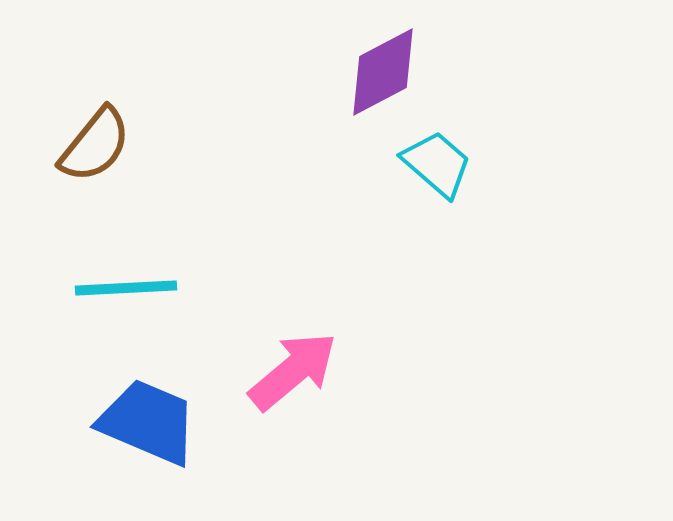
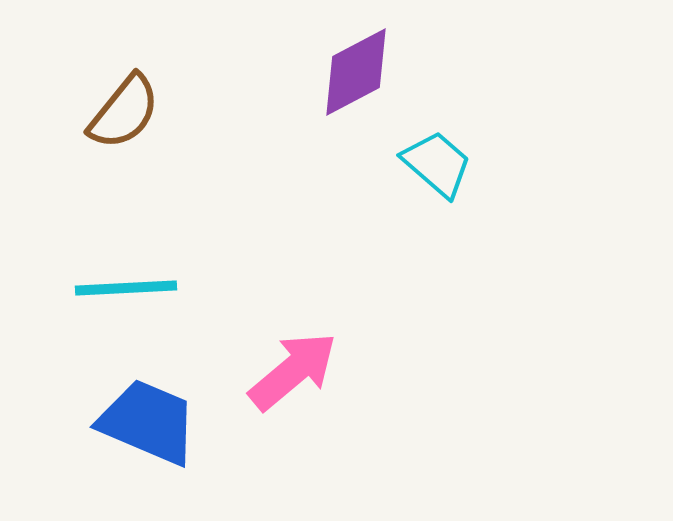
purple diamond: moved 27 px left
brown semicircle: moved 29 px right, 33 px up
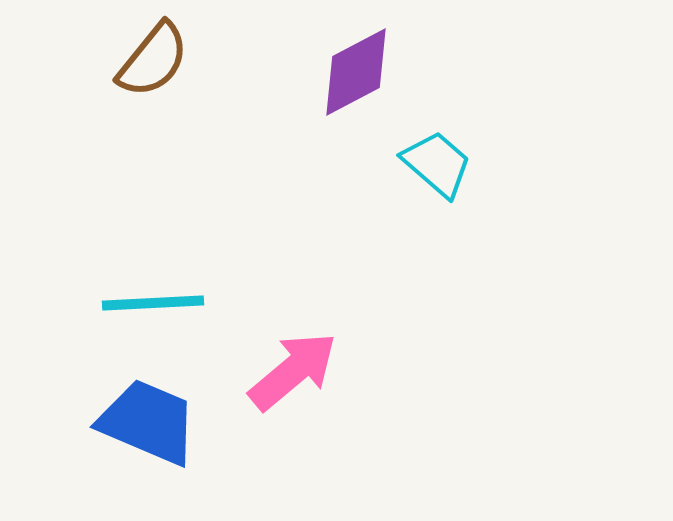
brown semicircle: moved 29 px right, 52 px up
cyan line: moved 27 px right, 15 px down
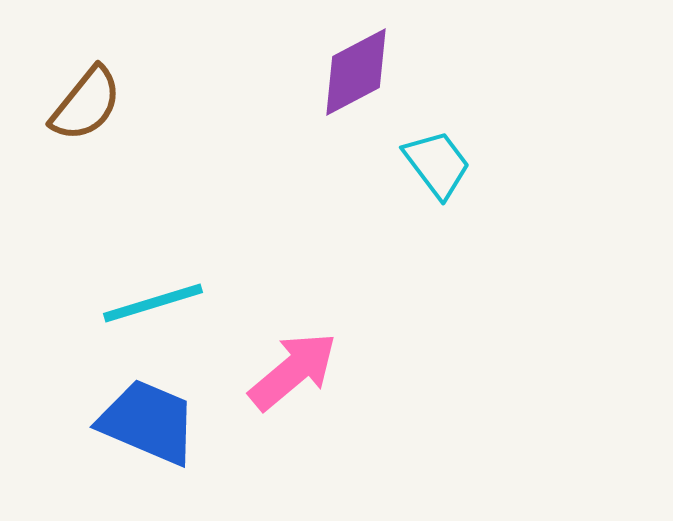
brown semicircle: moved 67 px left, 44 px down
cyan trapezoid: rotated 12 degrees clockwise
cyan line: rotated 14 degrees counterclockwise
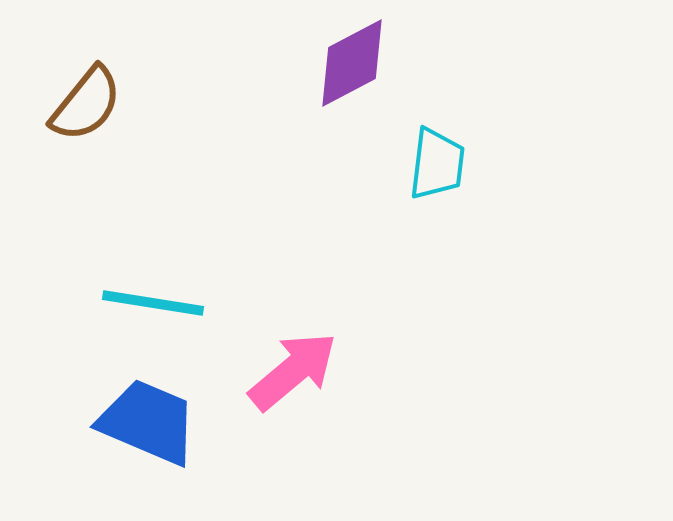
purple diamond: moved 4 px left, 9 px up
cyan trapezoid: rotated 44 degrees clockwise
cyan line: rotated 26 degrees clockwise
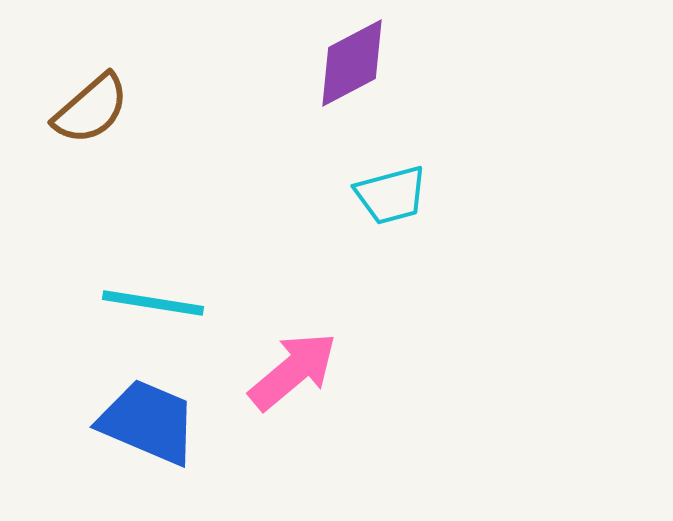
brown semicircle: moved 5 px right, 5 px down; rotated 10 degrees clockwise
cyan trapezoid: moved 46 px left, 31 px down; rotated 68 degrees clockwise
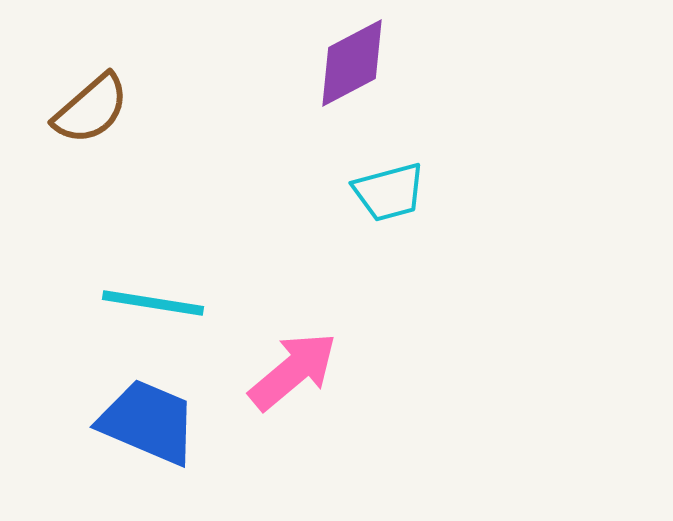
cyan trapezoid: moved 2 px left, 3 px up
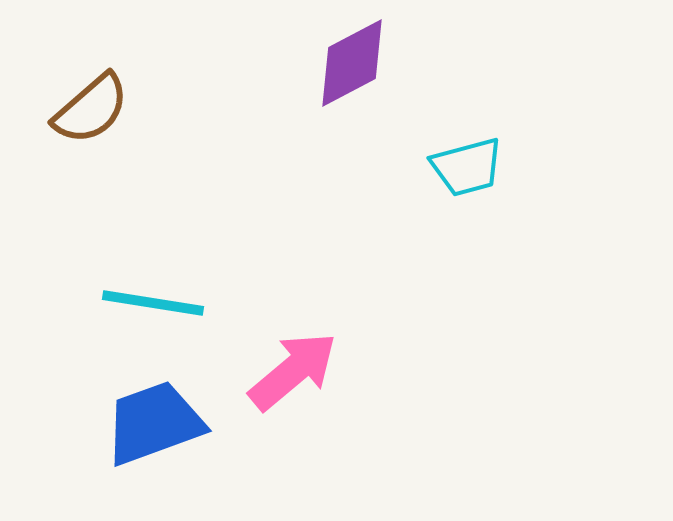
cyan trapezoid: moved 78 px right, 25 px up
blue trapezoid: moved 6 px right, 1 px down; rotated 43 degrees counterclockwise
